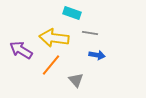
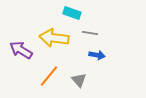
orange line: moved 2 px left, 11 px down
gray triangle: moved 3 px right
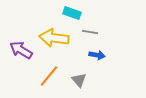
gray line: moved 1 px up
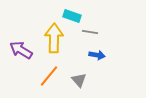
cyan rectangle: moved 3 px down
yellow arrow: rotated 84 degrees clockwise
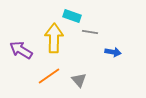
blue arrow: moved 16 px right, 3 px up
orange line: rotated 15 degrees clockwise
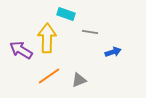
cyan rectangle: moved 6 px left, 2 px up
yellow arrow: moved 7 px left
blue arrow: rotated 28 degrees counterclockwise
gray triangle: rotated 49 degrees clockwise
